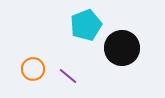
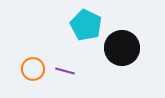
cyan pentagon: rotated 24 degrees counterclockwise
purple line: moved 3 px left, 5 px up; rotated 24 degrees counterclockwise
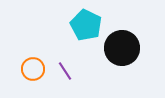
purple line: rotated 42 degrees clockwise
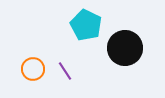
black circle: moved 3 px right
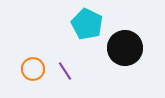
cyan pentagon: moved 1 px right, 1 px up
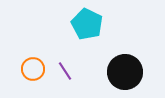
black circle: moved 24 px down
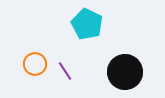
orange circle: moved 2 px right, 5 px up
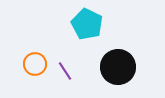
black circle: moved 7 px left, 5 px up
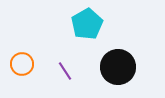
cyan pentagon: rotated 16 degrees clockwise
orange circle: moved 13 px left
